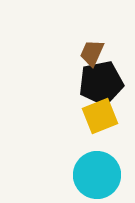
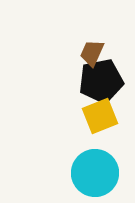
black pentagon: moved 2 px up
cyan circle: moved 2 px left, 2 px up
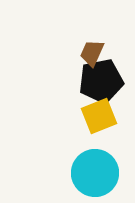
yellow square: moved 1 px left
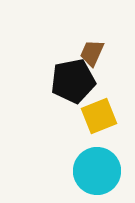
black pentagon: moved 28 px left
cyan circle: moved 2 px right, 2 px up
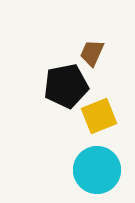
black pentagon: moved 7 px left, 5 px down
cyan circle: moved 1 px up
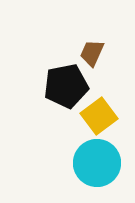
yellow square: rotated 15 degrees counterclockwise
cyan circle: moved 7 px up
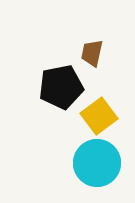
brown trapezoid: rotated 12 degrees counterclockwise
black pentagon: moved 5 px left, 1 px down
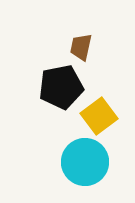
brown trapezoid: moved 11 px left, 6 px up
cyan circle: moved 12 px left, 1 px up
